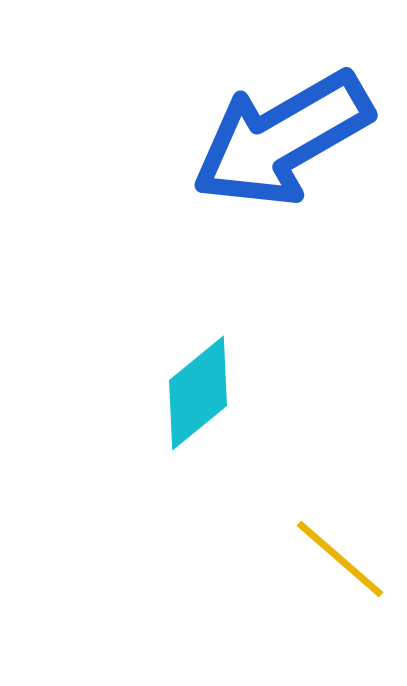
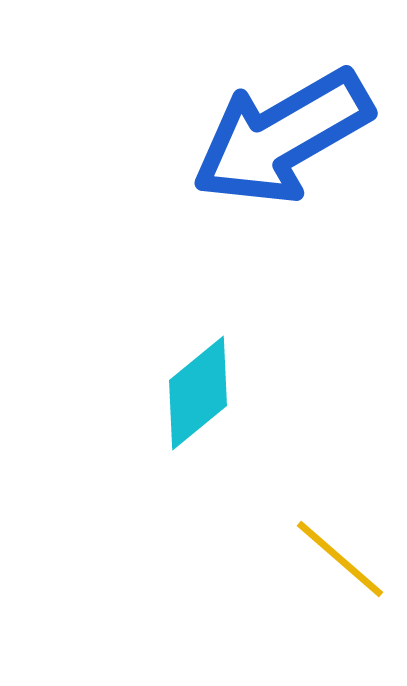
blue arrow: moved 2 px up
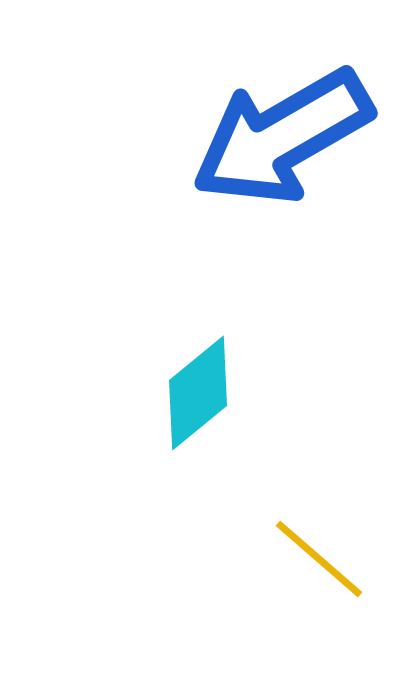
yellow line: moved 21 px left
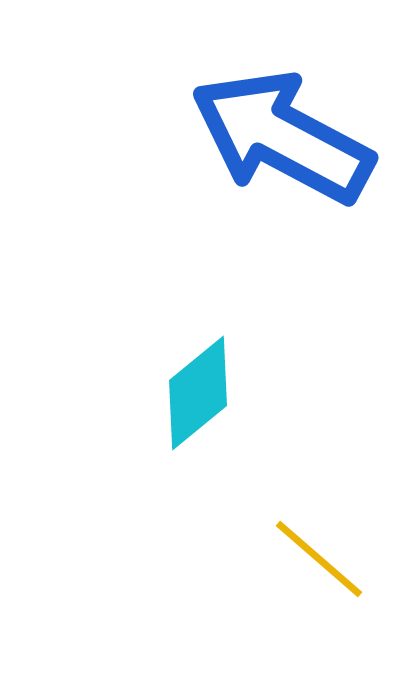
blue arrow: rotated 58 degrees clockwise
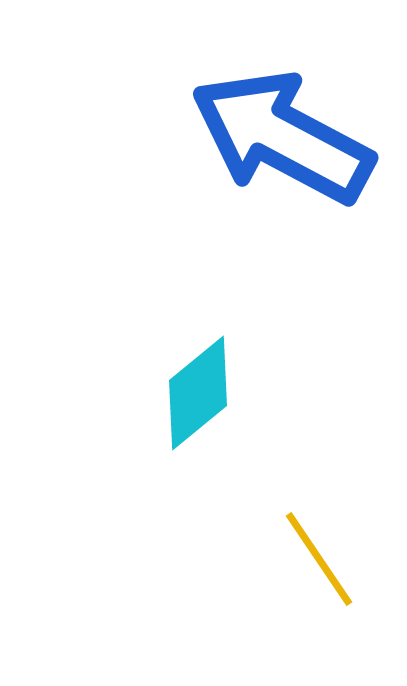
yellow line: rotated 15 degrees clockwise
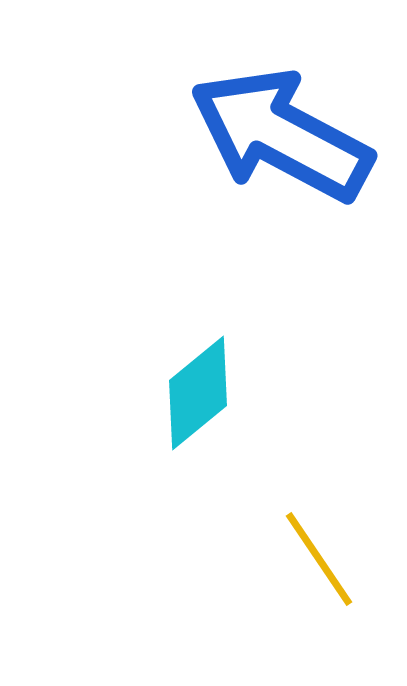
blue arrow: moved 1 px left, 2 px up
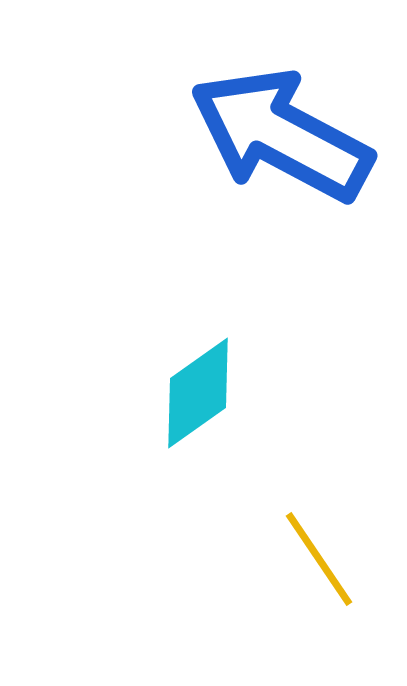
cyan diamond: rotated 4 degrees clockwise
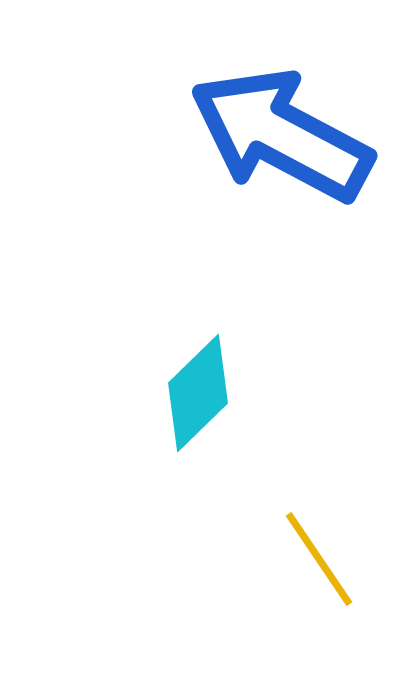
cyan diamond: rotated 9 degrees counterclockwise
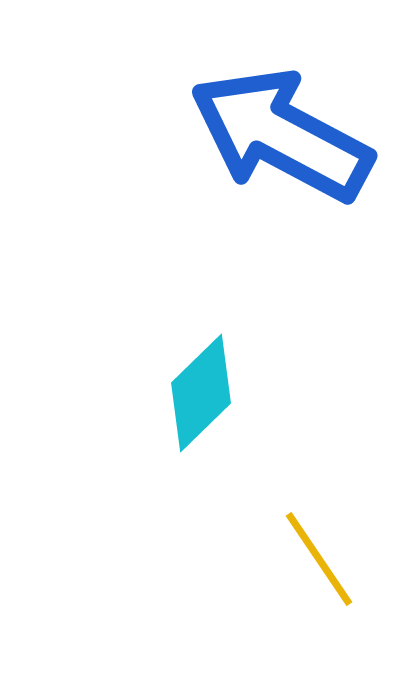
cyan diamond: moved 3 px right
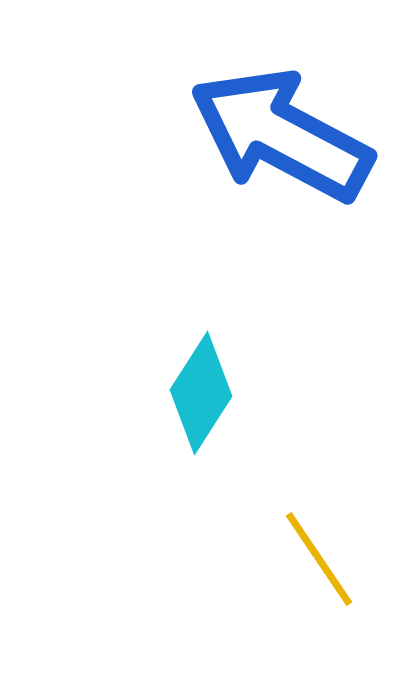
cyan diamond: rotated 13 degrees counterclockwise
